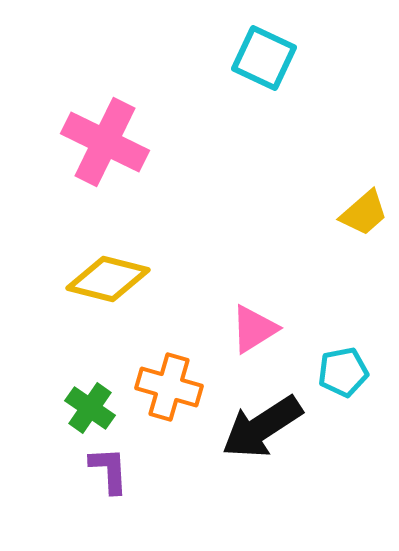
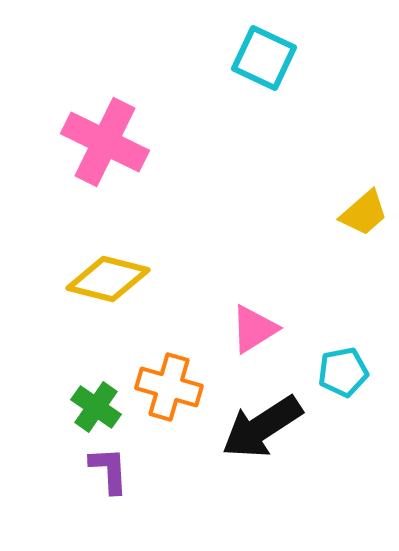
green cross: moved 6 px right, 1 px up
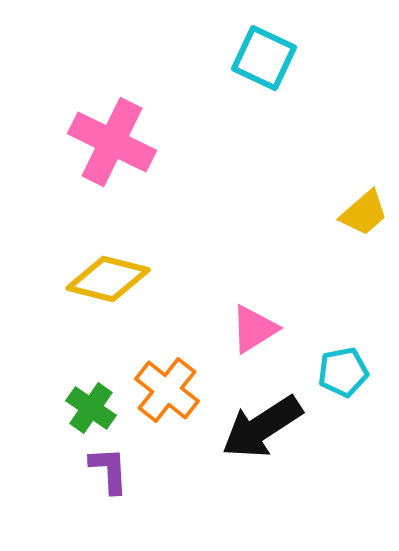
pink cross: moved 7 px right
orange cross: moved 2 px left, 3 px down; rotated 22 degrees clockwise
green cross: moved 5 px left, 1 px down
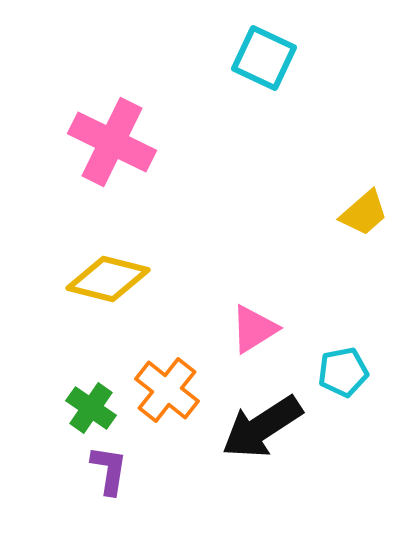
purple L-shape: rotated 12 degrees clockwise
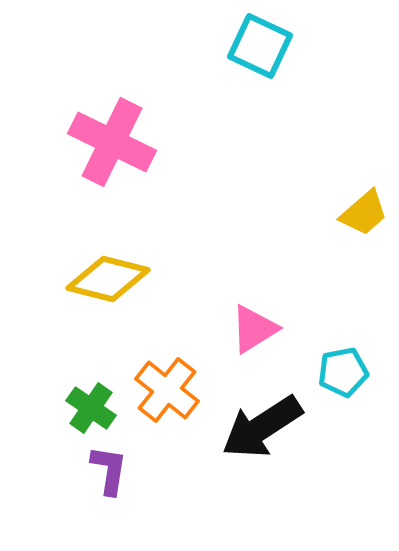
cyan square: moved 4 px left, 12 px up
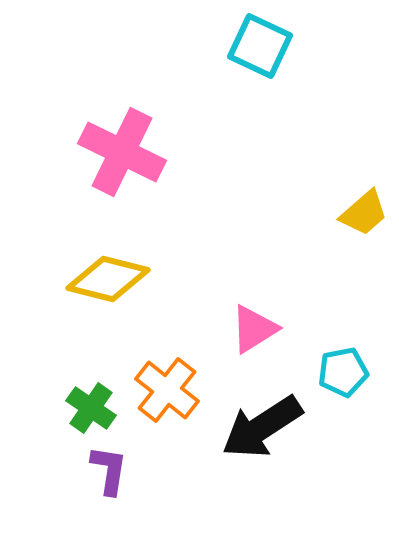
pink cross: moved 10 px right, 10 px down
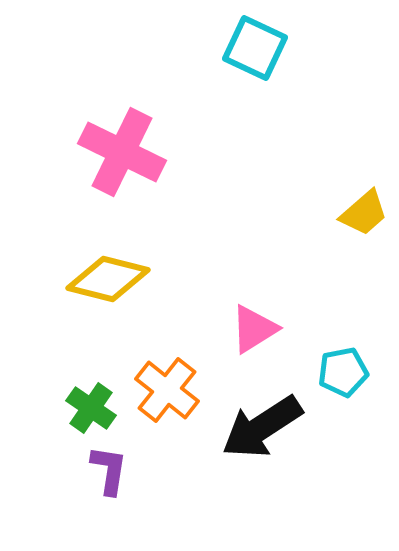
cyan square: moved 5 px left, 2 px down
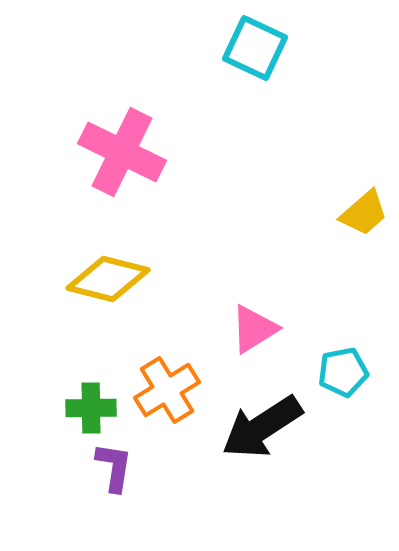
orange cross: rotated 20 degrees clockwise
green cross: rotated 36 degrees counterclockwise
purple L-shape: moved 5 px right, 3 px up
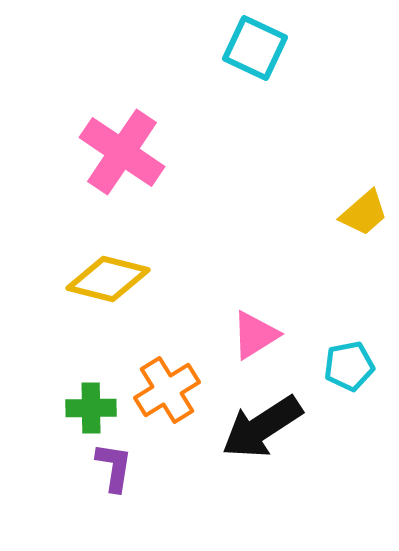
pink cross: rotated 8 degrees clockwise
pink triangle: moved 1 px right, 6 px down
cyan pentagon: moved 6 px right, 6 px up
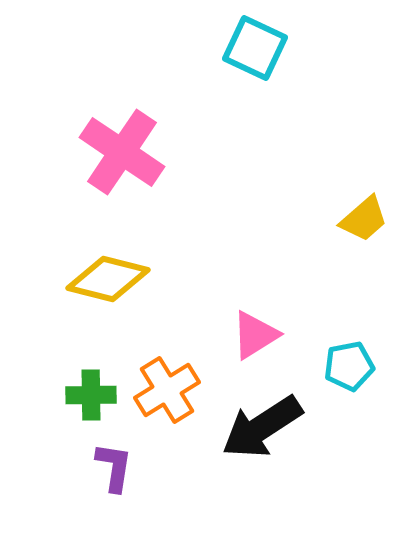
yellow trapezoid: moved 6 px down
green cross: moved 13 px up
